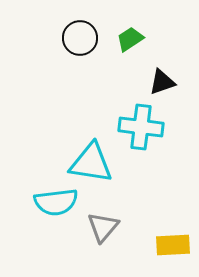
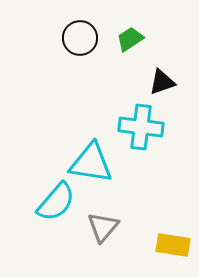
cyan semicircle: rotated 42 degrees counterclockwise
yellow rectangle: rotated 12 degrees clockwise
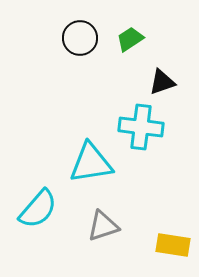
cyan triangle: rotated 18 degrees counterclockwise
cyan semicircle: moved 18 px left, 7 px down
gray triangle: moved 1 px up; rotated 32 degrees clockwise
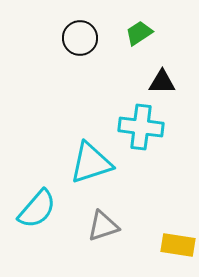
green trapezoid: moved 9 px right, 6 px up
black triangle: rotated 20 degrees clockwise
cyan triangle: rotated 9 degrees counterclockwise
cyan semicircle: moved 1 px left
yellow rectangle: moved 5 px right
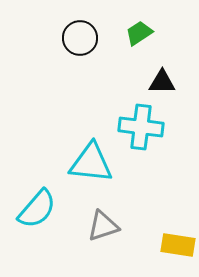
cyan triangle: rotated 24 degrees clockwise
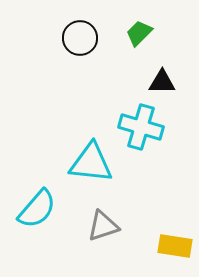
green trapezoid: rotated 12 degrees counterclockwise
cyan cross: rotated 9 degrees clockwise
yellow rectangle: moved 3 px left, 1 px down
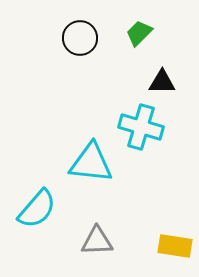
gray triangle: moved 6 px left, 15 px down; rotated 16 degrees clockwise
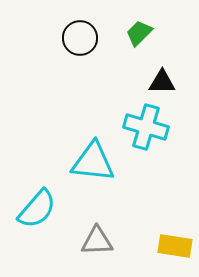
cyan cross: moved 5 px right
cyan triangle: moved 2 px right, 1 px up
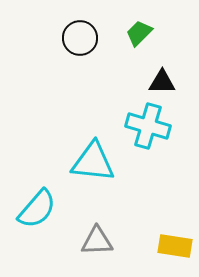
cyan cross: moved 2 px right, 1 px up
